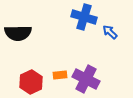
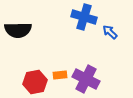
black semicircle: moved 3 px up
red hexagon: moved 4 px right; rotated 15 degrees clockwise
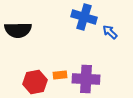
purple cross: rotated 24 degrees counterclockwise
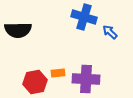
orange rectangle: moved 2 px left, 2 px up
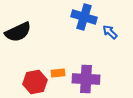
black semicircle: moved 2 px down; rotated 24 degrees counterclockwise
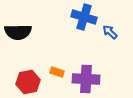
black semicircle: rotated 24 degrees clockwise
orange rectangle: moved 1 px left, 1 px up; rotated 24 degrees clockwise
red hexagon: moved 7 px left
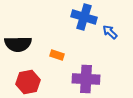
black semicircle: moved 12 px down
orange rectangle: moved 17 px up
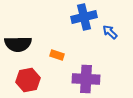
blue cross: rotated 30 degrees counterclockwise
red hexagon: moved 2 px up
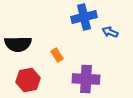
blue arrow: rotated 21 degrees counterclockwise
orange rectangle: rotated 40 degrees clockwise
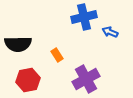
purple cross: rotated 32 degrees counterclockwise
